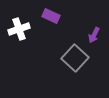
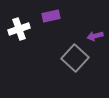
purple rectangle: rotated 36 degrees counterclockwise
purple arrow: moved 1 px right, 1 px down; rotated 49 degrees clockwise
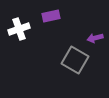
purple arrow: moved 2 px down
gray square: moved 2 px down; rotated 12 degrees counterclockwise
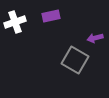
white cross: moved 4 px left, 7 px up
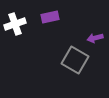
purple rectangle: moved 1 px left, 1 px down
white cross: moved 2 px down
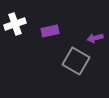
purple rectangle: moved 14 px down
gray square: moved 1 px right, 1 px down
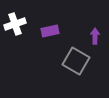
purple arrow: moved 2 px up; rotated 105 degrees clockwise
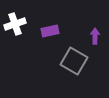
gray square: moved 2 px left
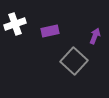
purple arrow: rotated 21 degrees clockwise
gray square: rotated 12 degrees clockwise
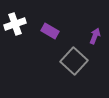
purple rectangle: rotated 42 degrees clockwise
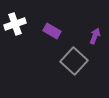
purple rectangle: moved 2 px right
